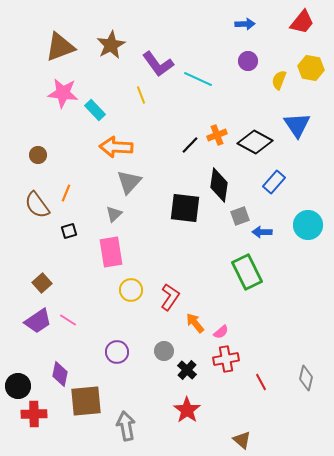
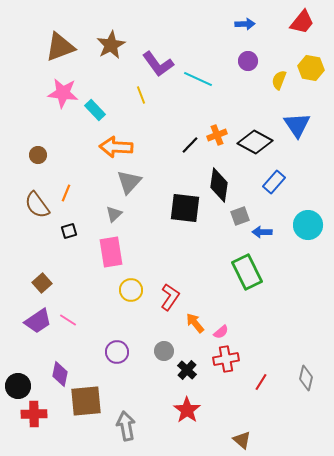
red line at (261, 382): rotated 60 degrees clockwise
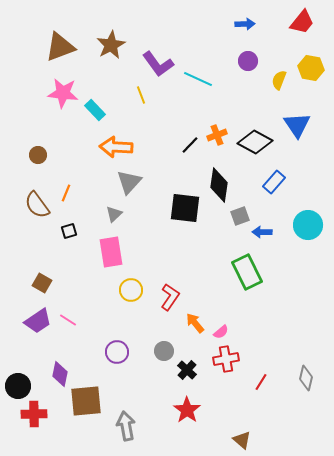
brown square at (42, 283): rotated 18 degrees counterclockwise
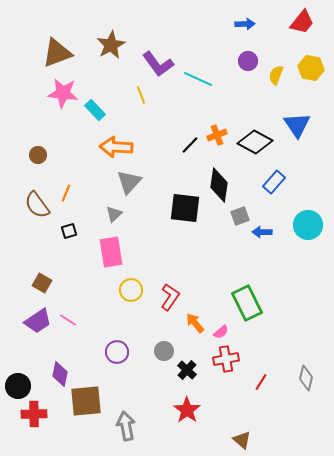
brown triangle at (60, 47): moved 3 px left, 6 px down
yellow semicircle at (279, 80): moved 3 px left, 5 px up
green rectangle at (247, 272): moved 31 px down
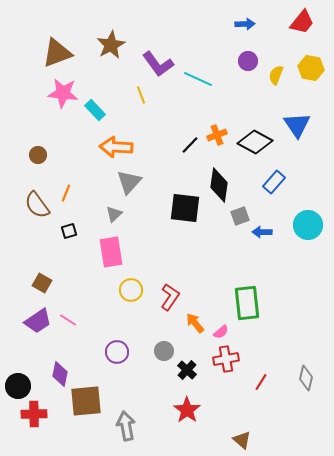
green rectangle at (247, 303): rotated 20 degrees clockwise
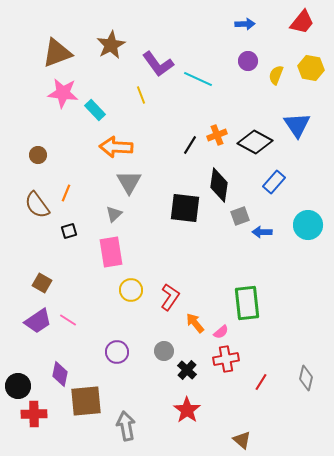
black line at (190, 145): rotated 12 degrees counterclockwise
gray triangle at (129, 182): rotated 12 degrees counterclockwise
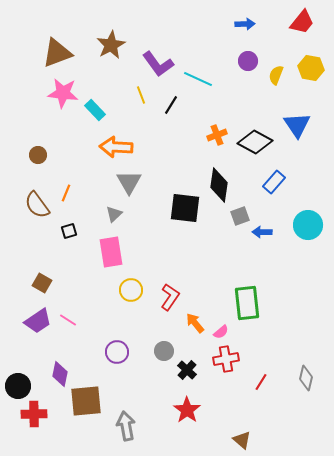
black line at (190, 145): moved 19 px left, 40 px up
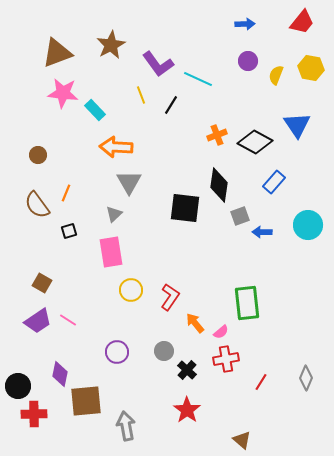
gray diamond at (306, 378): rotated 10 degrees clockwise
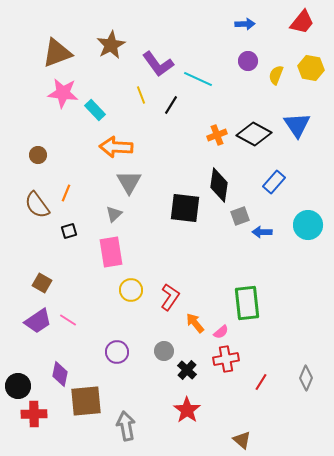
black diamond at (255, 142): moved 1 px left, 8 px up
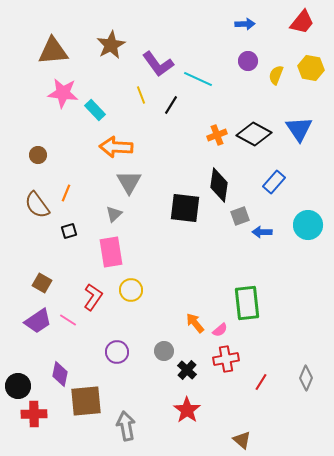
brown triangle at (57, 53): moved 4 px left, 2 px up; rotated 16 degrees clockwise
blue triangle at (297, 125): moved 2 px right, 4 px down
red L-shape at (170, 297): moved 77 px left
pink semicircle at (221, 332): moved 1 px left, 2 px up
